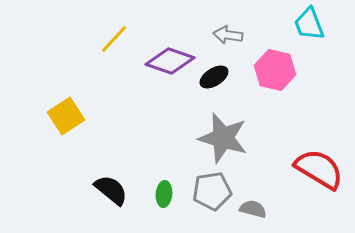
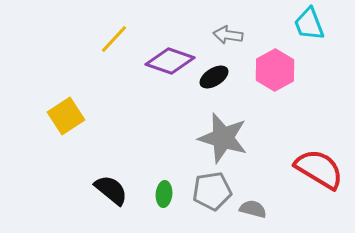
pink hexagon: rotated 18 degrees clockwise
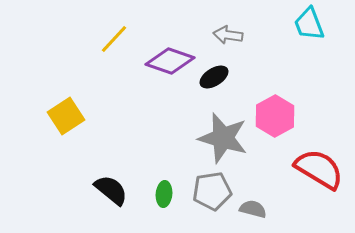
pink hexagon: moved 46 px down
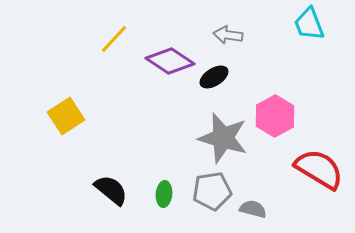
purple diamond: rotated 15 degrees clockwise
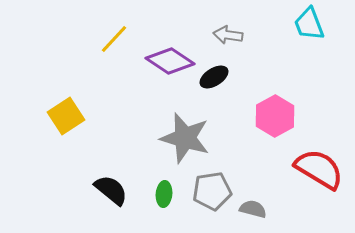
gray star: moved 38 px left
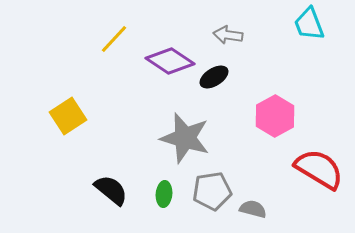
yellow square: moved 2 px right
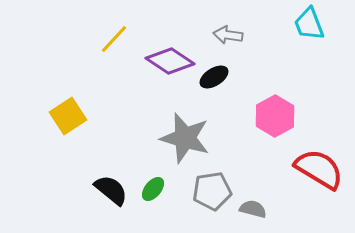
green ellipse: moved 11 px left, 5 px up; rotated 35 degrees clockwise
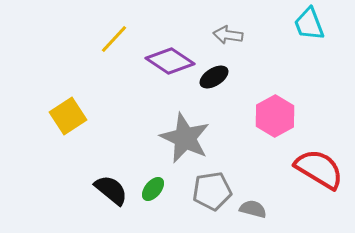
gray star: rotated 9 degrees clockwise
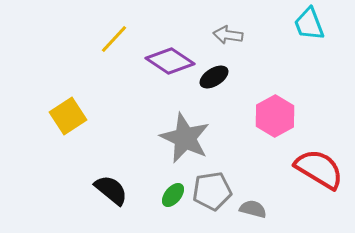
green ellipse: moved 20 px right, 6 px down
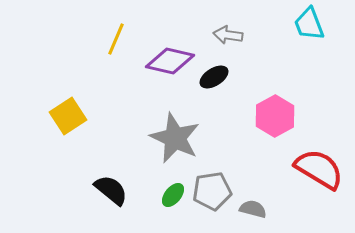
yellow line: moved 2 px right; rotated 20 degrees counterclockwise
purple diamond: rotated 21 degrees counterclockwise
gray star: moved 10 px left
